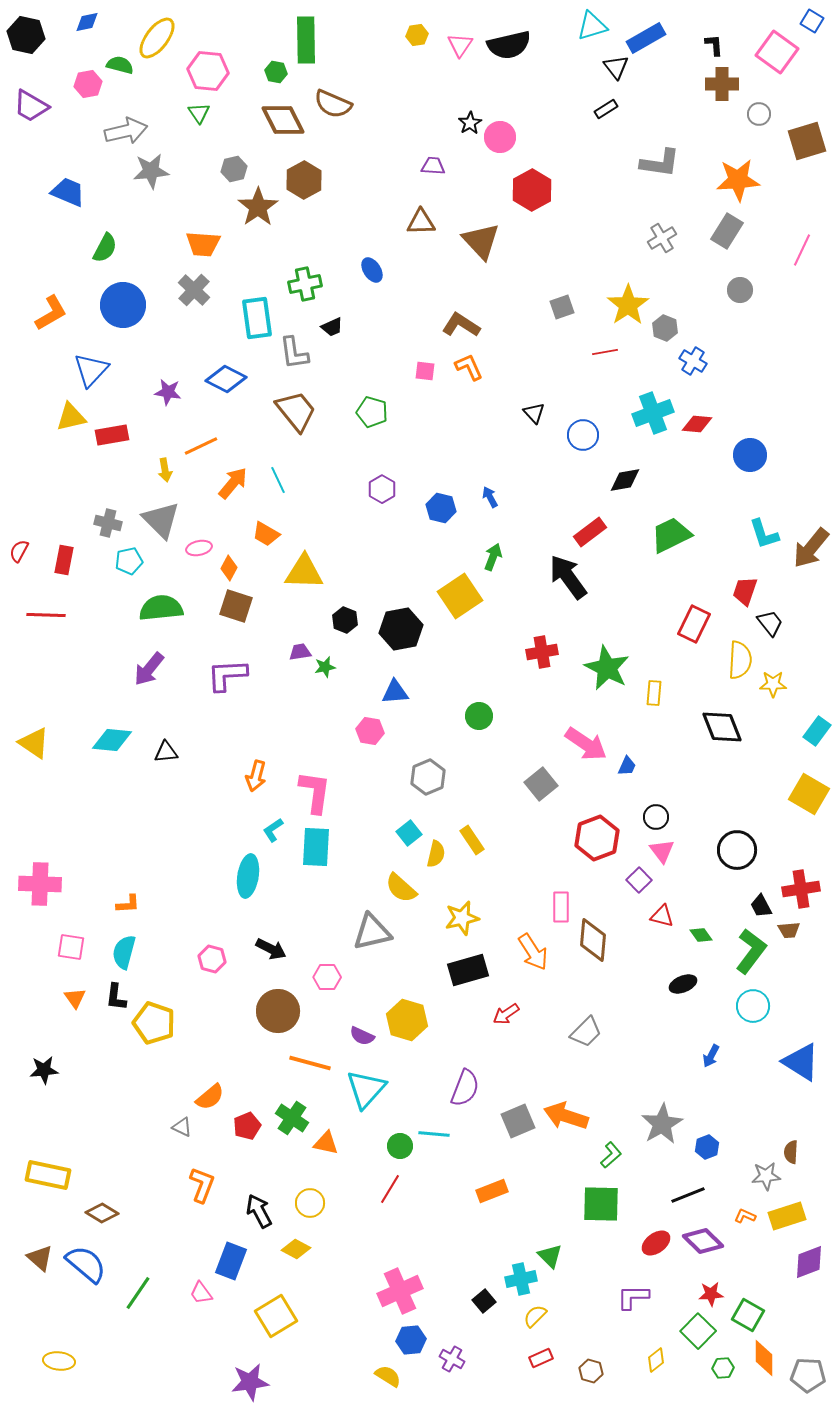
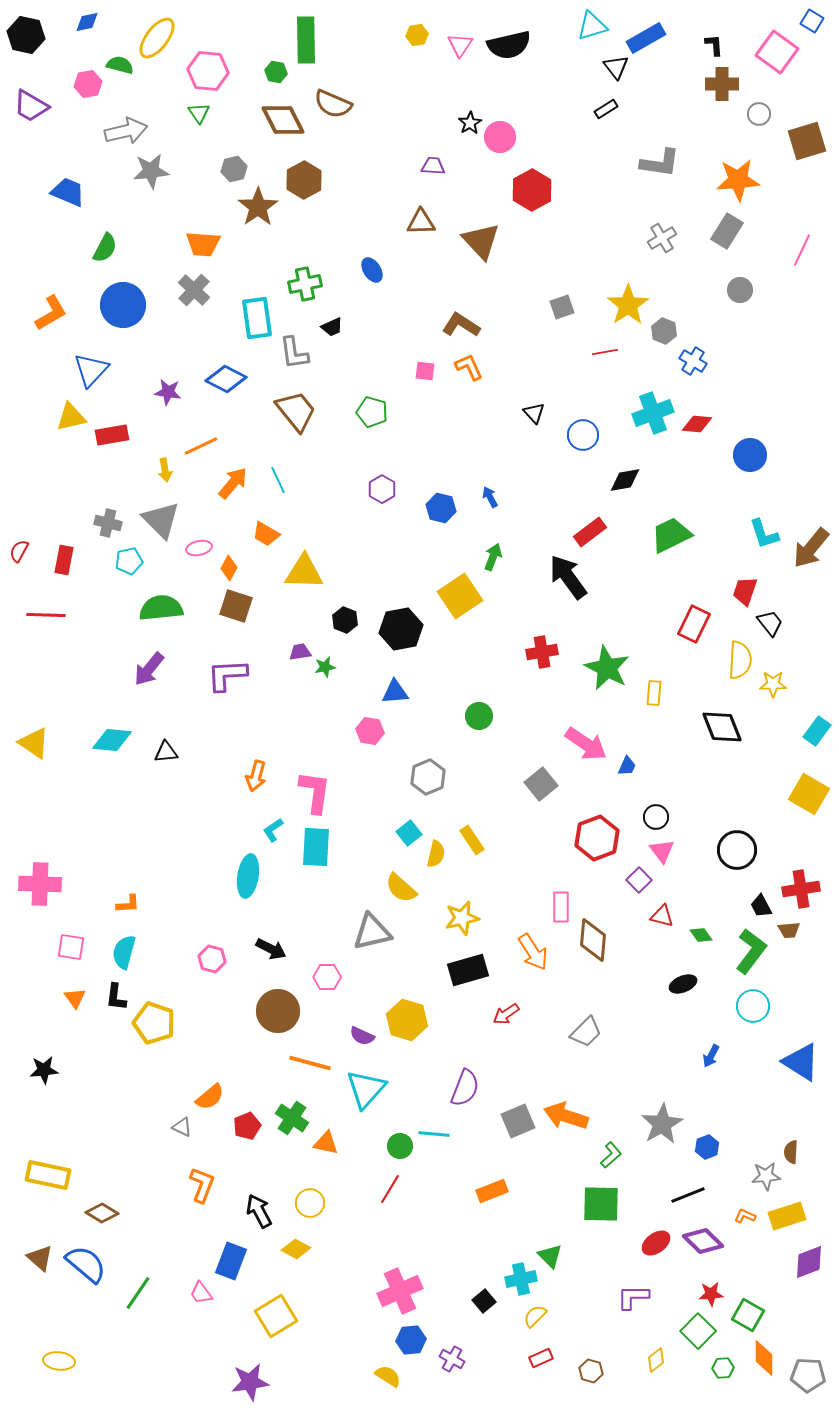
gray hexagon at (665, 328): moved 1 px left, 3 px down
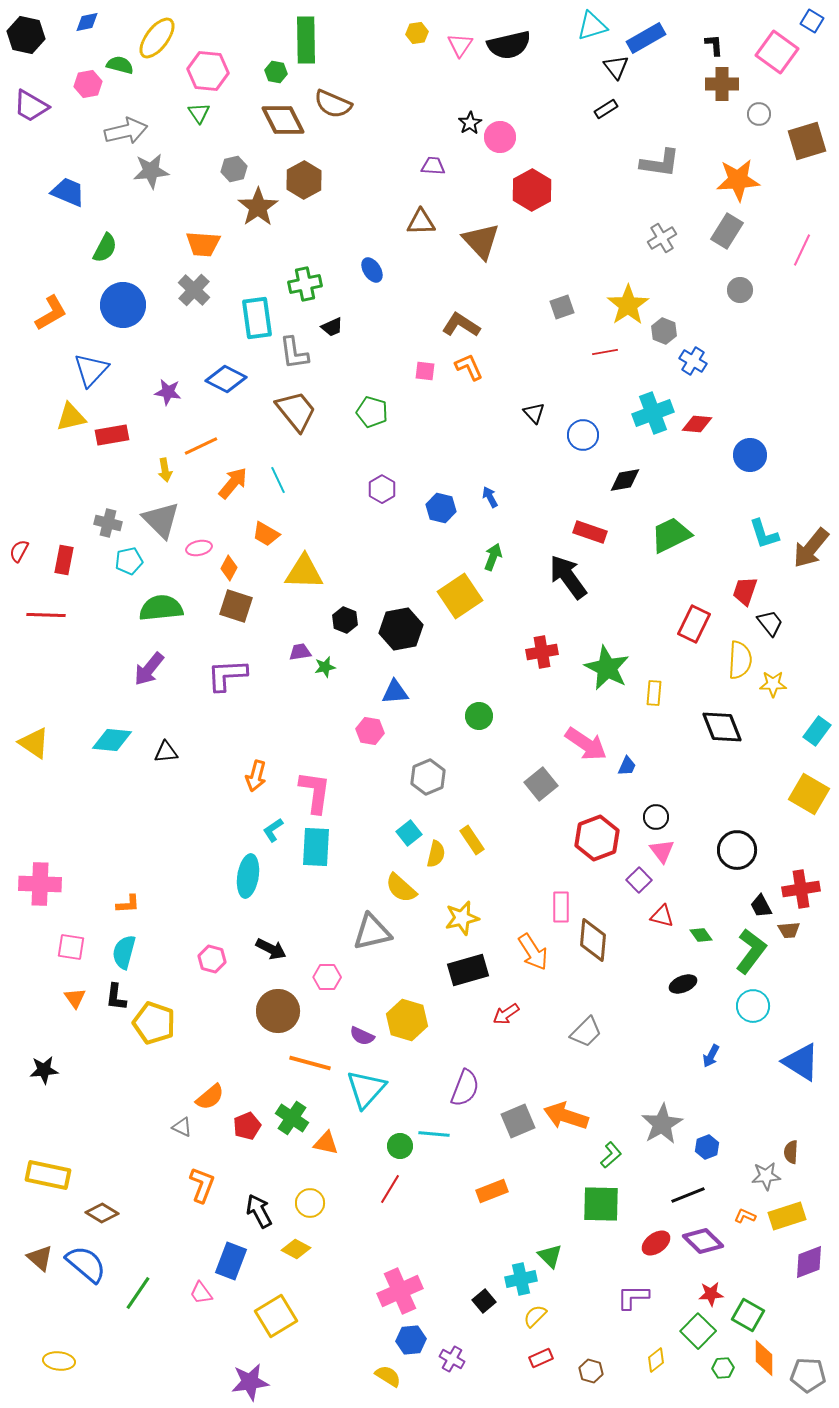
yellow hexagon at (417, 35): moved 2 px up
red rectangle at (590, 532): rotated 56 degrees clockwise
